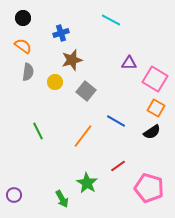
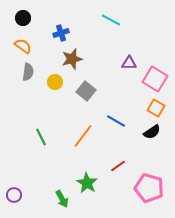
brown star: moved 1 px up
green line: moved 3 px right, 6 px down
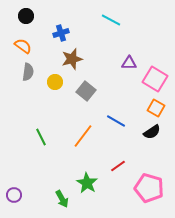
black circle: moved 3 px right, 2 px up
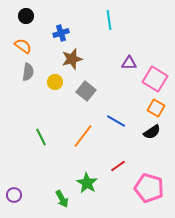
cyan line: moved 2 px left; rotated 54 degrees clockwise
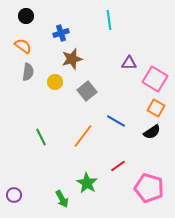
gray square: moved 1 px right; rotated 12 degrees clockwise
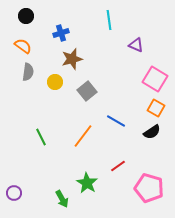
purple triangle: moved 7 px right, 18 px up; rotated 21 degrees clockwise
purple circle: moved 2 px up
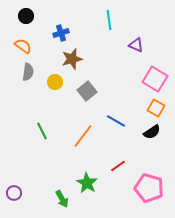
green line: moved 1 px right, 6 px up
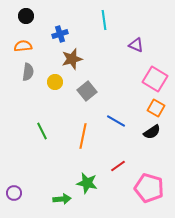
cyan line: moved 5 px left
blue cross: moved 1 px left, 1 px down
orange semicircle: rotated 42 degrees counterclockwise
orange line: rotated 25 degrees counterclockwise
green star: rotated 20 degrees counterclockwise
green arrow: rotated 66 degrees counterclockwise
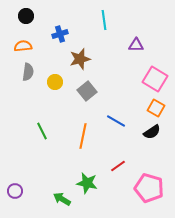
purple triangle: rotated 21 degrees counterclockwise
brown star: moved 8 px right
purple circle: moved 1 px right, 2 px up
green arrow: rotated 144 degrees counterclockwise
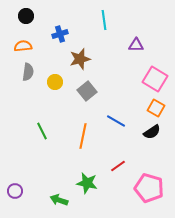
green arrow: moved 3 px left, 1 px down; rotated 12 degrees counterclockwise
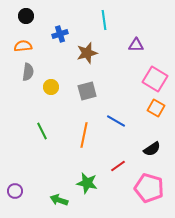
brown star: moved 7 px right, 6 px up
yellow circle: moved 4 px left, 5 px down
gray square: rotated 24 degrees clockwise
black semicircle: moved 17 px down
orange line: moved 1 px right, 1 px up
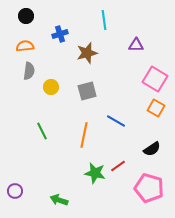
orange semicircle: moved 2 px right
gray semicircle: moved 1 px right, 1 px up
green star: moved 8 px right, 10 px up
